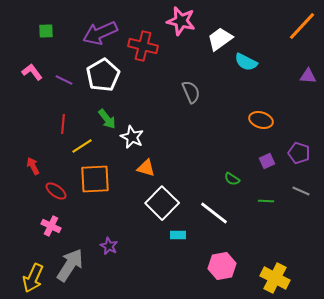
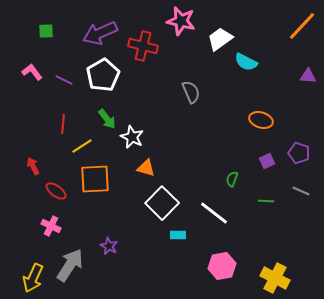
green semicircle: rotated 77 degrees clockwise
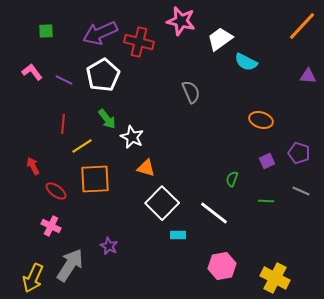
red cross: moved 4 px left, 4 px up
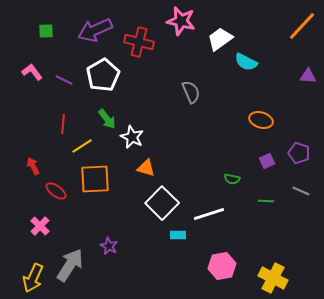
purple arrow: moved 5 px left, 3 px up
green semicircle: rotated 98 degrees counterclockwise
white line: moved 5 px left, 1 px down; rotated 56 degrees counterclockwise
pink cross: moved 11 px left; rotated 18 degrees clockwise
yellow cross: moved 2 px left
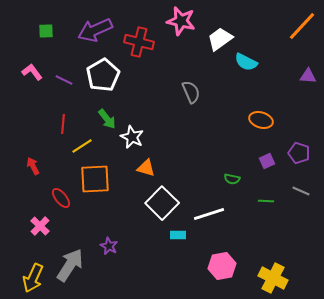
red ellipse: moved 5 px right, 7 px down; rotated 15 degrees clockwise
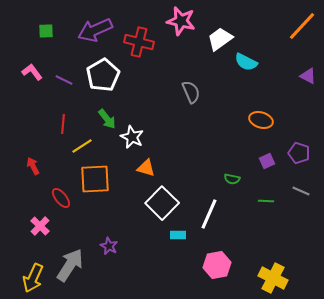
purple triangle: rotated 24 degrees clockwise
white line: rotated 48 degrees counterclockwise
pink hexagon: moved 5 px left, 1 px up
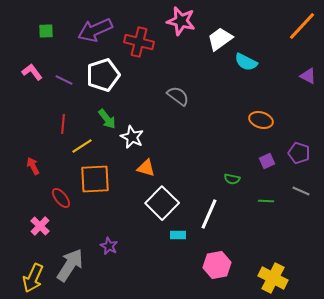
white pentagon: rotated 12 degrees clockwise
gray semicircle: moved 13 px left, 4 px down; rotated 30 degrees counterclockwise
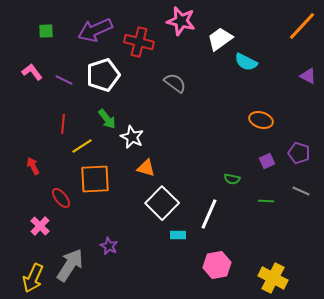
gray semicircle: moved 3 px left, 13 px up
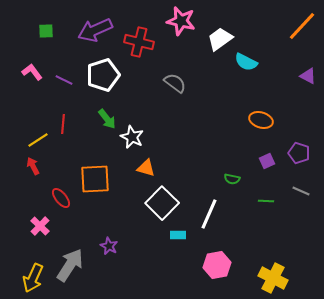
yellow line: moved 44 px left, 6 px up
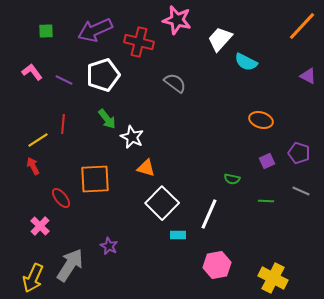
pink star: moved 4 px left, 1 px up
white trapezoid: rotated 12 degrees counterclockwise
